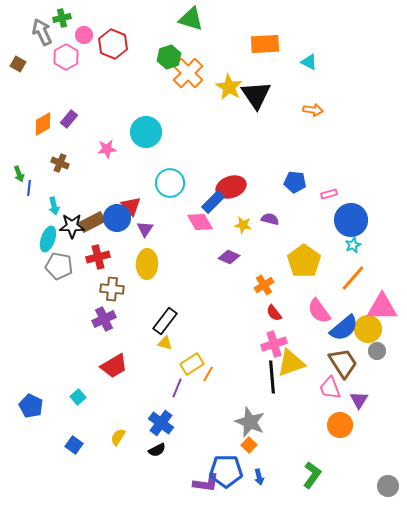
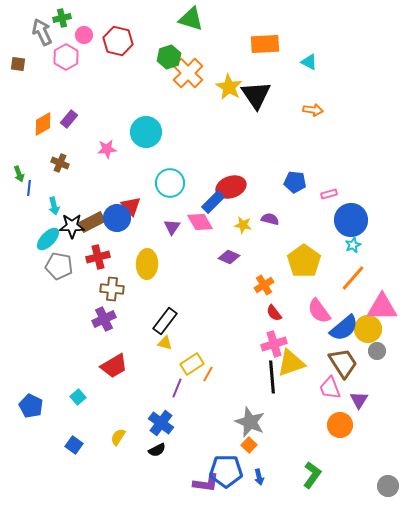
red hexagon at (113, 44): moved 5 px right, 3 px up; rotated 8 degrees counterclockwise
brown square at (18, 64): rotated 21 degrees counterclockwise
purple triangle at (145, 229): moved 27 px right, 2 px up
cyan ellipse at (48, 239): rotated 25 degrees clockwise
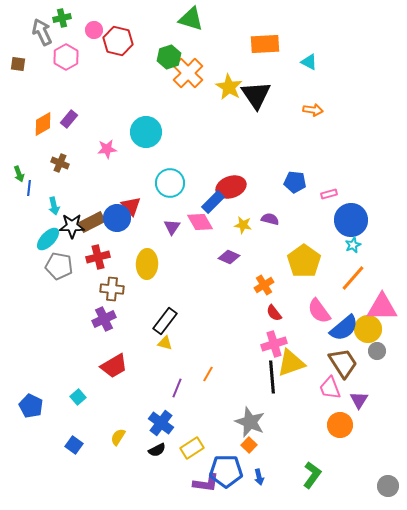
pink circle at (84, 35): moved 10 px right, 5 px up
yellow rectangle at (192, 364): moved 84 px down
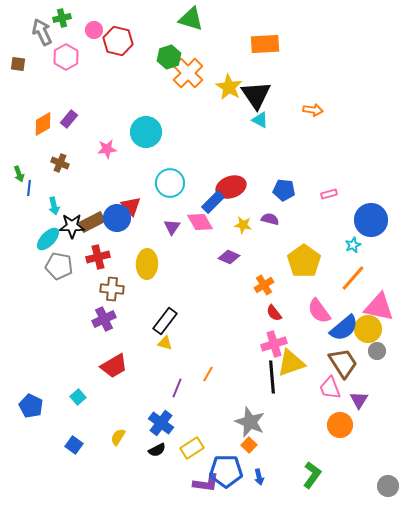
cyan triangle at (309, 62): moved 49 px left, 58 px down
blue pentagon at (295, 182): moved 11 px left, 8 px down
blue circle at (351, 220): moved 20 px right
pink triangle at (382, 307): moved 3 px left; rotated 12 degrees clockwise
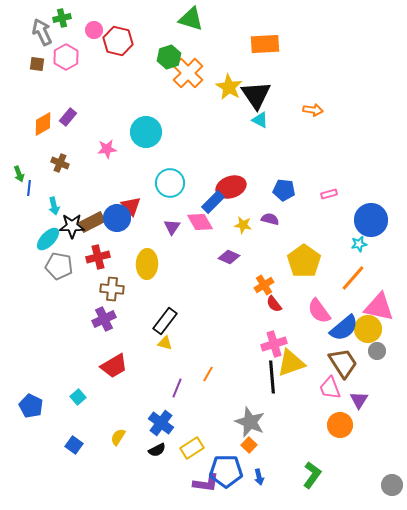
brown square at (18, 64): moved 19 px right
purple rectangle at (69, 119): moved 1 px left, 2 px up
cyan star at (353, 245): moved 6 px right, 1 px up; rotated 14 degrees clockwise
red semicircle at (274, 313): moved 9 px up
gray circle at (388, 486): moved 4 px right, 1 px up
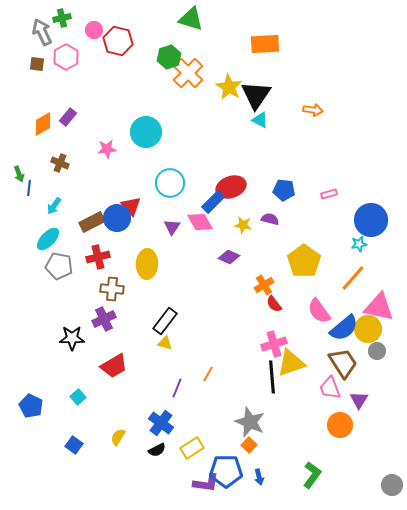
black triangle at (256, 95): rotated 8 degrees clockwise
cyan arrow at (54, 206): rotated 48 degrees clockwise
black star at (72, 226): moved 112 px down
